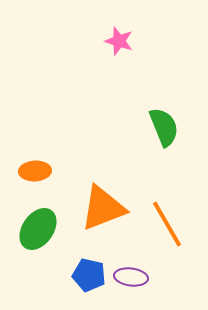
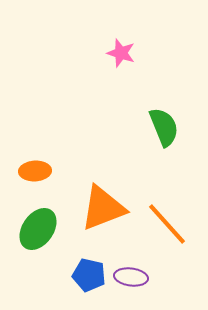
pink star: moved 2 px right, 12 px down
orange line: rotated 12 degrees counterclockwise
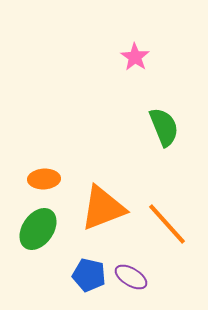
pink star: moved 14 px right, 4 px down; rotated 16 degrees clockwise
orange ellipse: moved 9 px right, 8 px down
purple ellipse: rotated 24 degrees clockwise
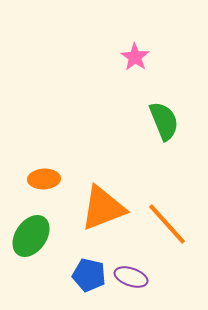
green semicircle: moved 6 px up
green ellipse: moved 7 px left, 7 px down
purple ellipse: rotated 12 degrees counterclockwise
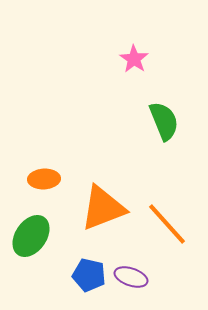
pink star: moved 1 px left, 2 px down
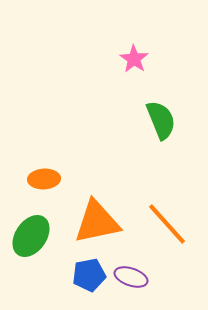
green semicircle: moved 3 px left, 1 px up
orange triangle: moved 6 px left, 14 px down; rotated 9 degrees clockwise
blue pentagon: rotated 24 degrees counterclockwise
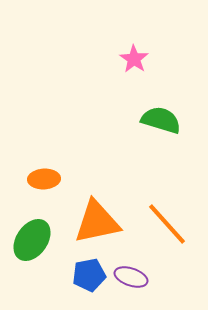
green semicircle: rotated 51 degrees counterclockwise
green ellipse: moved 1 px right, 4 px down
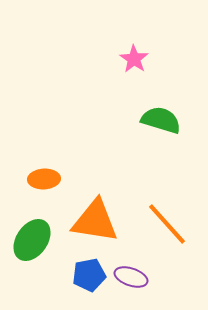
orange triangle: moved 2 px left, 1 px up; rotated 21 degrees clockwise
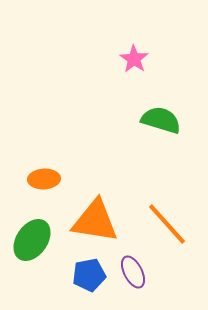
purple ellipse: moved 2 px right, 5 px up; rotated 44 degrees clockwise
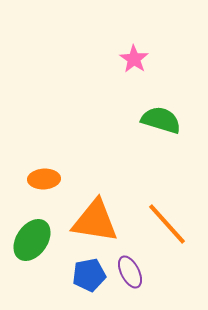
purple ellipse: moved 3 px left
